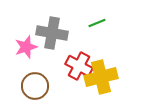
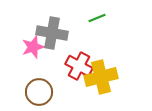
green line: moved 5 px up
pink star: moved 7 px right
brown circle: moved 4 px right, 6 px down
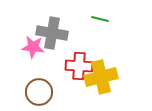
green line: moved 3 px right, 1 px down; rotated 36 degrees clockwise
pink star: rotated 25 degrees clockwise
red cross: rotated 24 degrees counterclockwise
